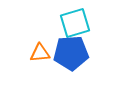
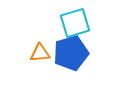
blue pentagon: rotated 12 degrees counterclockwise
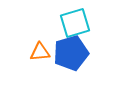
orange triangle: moved 1 px up
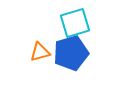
orange triangle: rotated 10 degrees counterclockwise
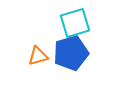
orange triangle: moved 2 px left, 4 px down
